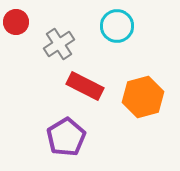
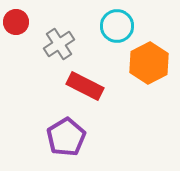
orange hexagon: moved 6 px right, 34 px up; rotated 12 degrees counterclockwise
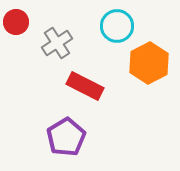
gray cross: moved 2 px left, 1 px up
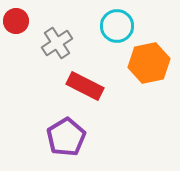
red circle: moved 1 px up
orange hexagon: rotated 15 degrees clockwise
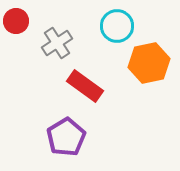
red rectangle: rotated 9 degrees clockwise
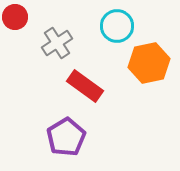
red circle: moved 1 px left, 4 px up
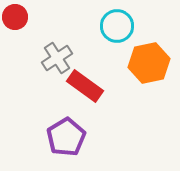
gray cross: moved 15 px down
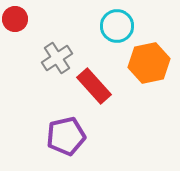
red circle: moved 2 px down
red rectangle: moved 9 px right; rotated 12 degrees clockwise
purple pentagon: moved 1 px up; rotated 18 degrees clockwise
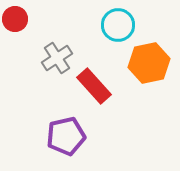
cyan circle: moved 1 px right, 1 px up
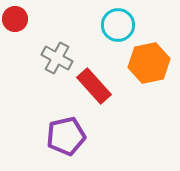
gray cross: rotated 28 degrees counterclockwise
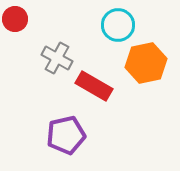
orange hexagon: moved 3 px left
red rectangle: rotated 18 degrees counterclockwise
purple pentagon: moved 1 px up
